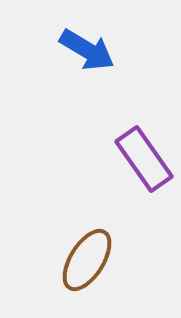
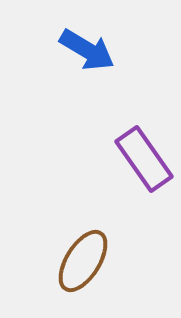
brown ellipse: moved 4 px left, 1 px down
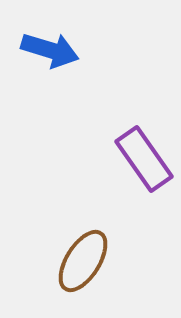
blue arrow: moved 37 px left; rotated 14 degrees counterclockwise
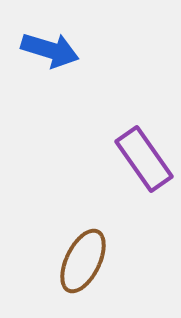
brown ellipse: rotated 6 degrees counterclockwise
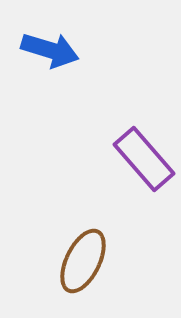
purple rectangle: rotated 6 degrees counterclockwise
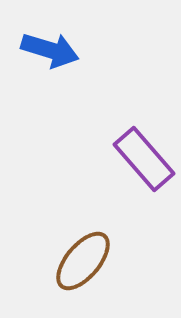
brown ellipse: rotated 14 degrees clockwise
